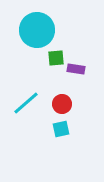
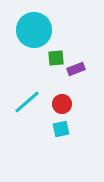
cyan circle: moved 3 px left
purple rectangle: rotated 30 degrees counterclockwise
cyan line: moved 1 px right, 1 px up
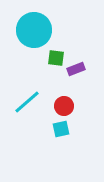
green square: rotated 12 degrees clockwise
red circle: moved 2 px right, 2 px down
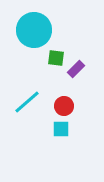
purple rectangle: rotated 24 degrees counterclockwise
cyan square: rotated 12 degrees clockwise
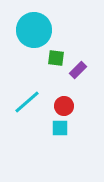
purple rectangle: moved 2 px right, 1 px down
cyan square: moved 1 px left, 1 px up
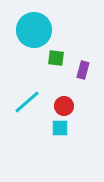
purple rectangle: moved 5 px right; rotated 30 degrees counterclockwise
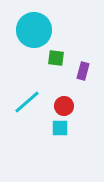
purple rectangle: moved 1 px down
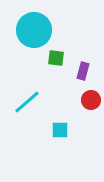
red circle: moved 27 px right, 6 px up
cyan square: moved 2 px down
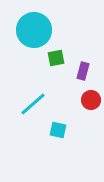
green square: rotated 18 degrees counterclockwise
cyan line: moved 6 px right, 2 px down
cyan square: moved 2 px left; rotated 12 degrees clockwise
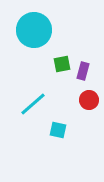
green square: moved 6 px right, 6 px down
red circle: moved 2 px left
